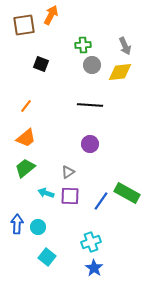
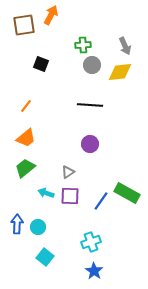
cyan square: moved 2 px left
blue star: moved 3 px down
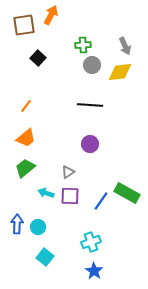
black square: moved 3 px left, 6 px up; rotated 21 degrees clockwise
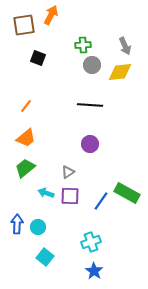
black square: rotated 21 degrees counterclockwise
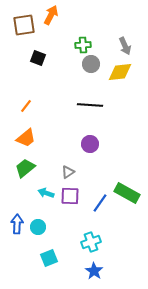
gray circle: moved 1 px left, 1 px up
blue line: moved 1 px left, 2 px down
cyan square: moved 4 px right, 1 px down; rotated 30 degrees clockwise
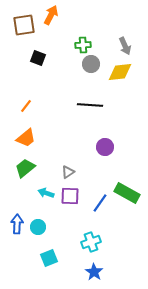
purple circle: moved 15 px right, 3 px down
blue star: moved 1 px down
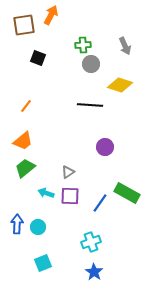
yellow diamond: moved 13 px down; rotated 25 degrees clockwise
orange trapezoid: moved 3 px left, 3 px down
cyan square: moved 6 px left, 5 px down
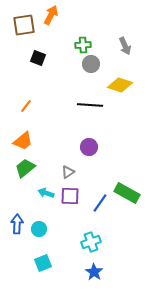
purple circle: moved 16 px left
cyan circle: moved 1 px right, 2 px down
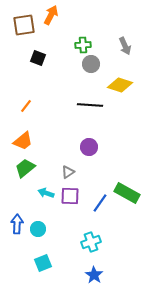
cyan circle: moved 1 px left
blue star: moved 3 px down
